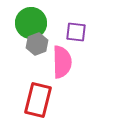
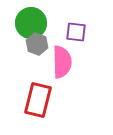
gray hexagon: rotated 20 degrees counterclockwise
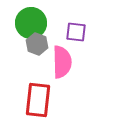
red rectangle: rotated 8 degrees counterclockwise
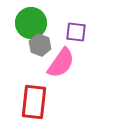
gray hexagon: moved 3 px right, 1 px down
pink semicircle: moved 1 px left, 1 px down; rotated 36 degrees clockwise
red rectangle: moved 4 px left, 2 px down
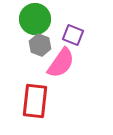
green circle: moved 4 px right, 4 px up
purple square: moved 3 px left, 3 px down; rotated 15 degrees clockwise
red rectangle: moved 1 px right, 1 px up
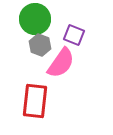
purple square: moved 1 px right
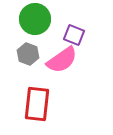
gray hexagon: moved 12 px left, 9 px down
pink semicircle: moved 1 px right, 3 px up; rotated 20 degrees clockwise
red rectangle: moved 2 px right, 3 px down
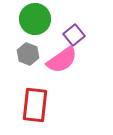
purple square: rotated 30 degrees clockwise
red rectangle: moved 2 px left, 1 px down
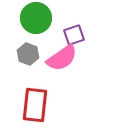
green circle: moved 1 px right, 1 px up
purple square: rotated 20 degrees clockwise
pink semicircle: moved 2 px up
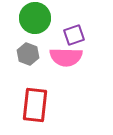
green circle: moved 1 px left
pink semicircle: moved 4 px right, 1 px up; rotated 36 degrees clockwise
